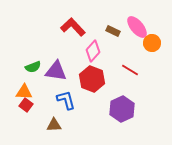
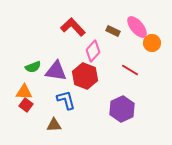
red hexagon: moved 7 px left, 3 px up
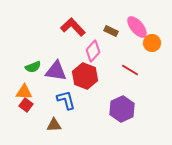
brown rectangle: moved 2 px left
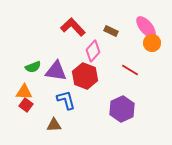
pink ellipse: moved 9 px right
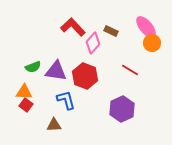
pink diamond: moved 8 px up
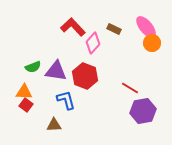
brown rectangle: moved 3 px right, 2 px up
red line: moved 18 px down
purple hexagon: moved 21 px right, 2 px down; rotated 15 degrees clockwise
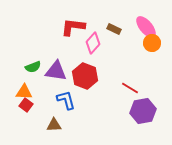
red L-shape: rotated 40 degrees counterclockwise
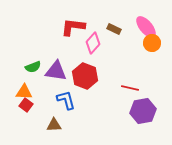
red line: rotated 18 degrees counterclockwise
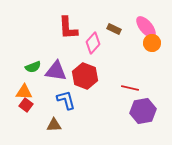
red L-shape: moved 5 px left, 1 px down; rotated 100 degrees counterclockwise
